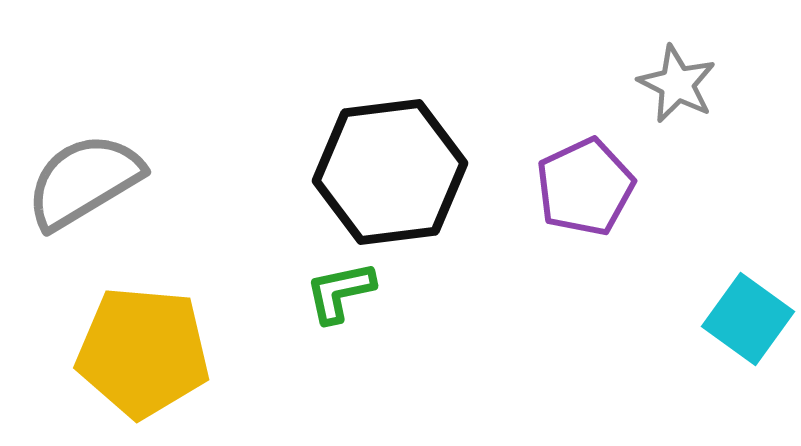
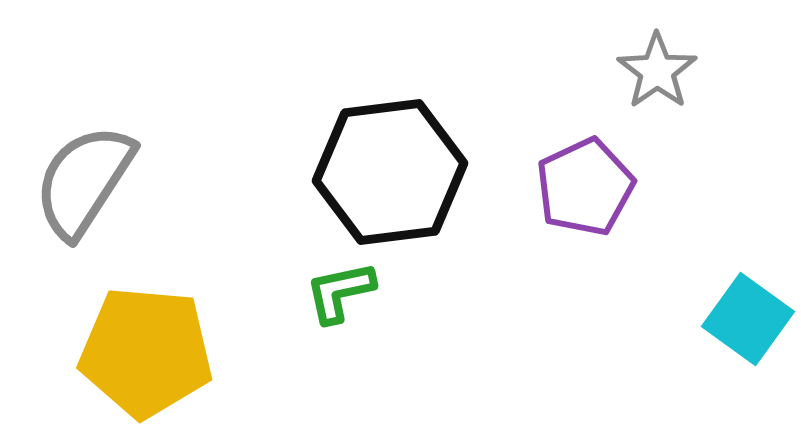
gray star: moved 20 px left, 13 px up; rotated 10 degrees clockwise
gray semicircle: rotated 26 degrees counterclockwise
yellow pentagon: moved 3 px right
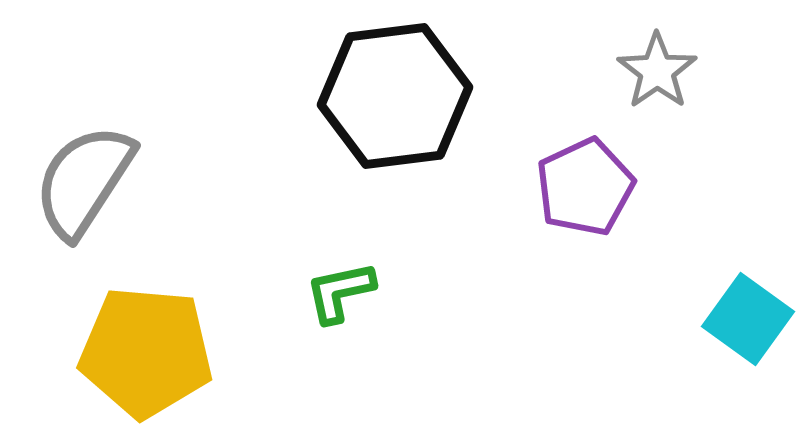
black hexagon: moved 5 px right, 76 px up
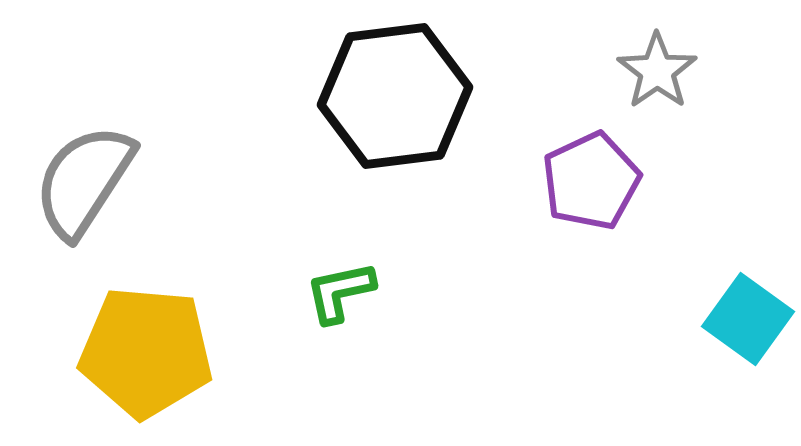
purple pentagon: moved 6 px right, 6 px up
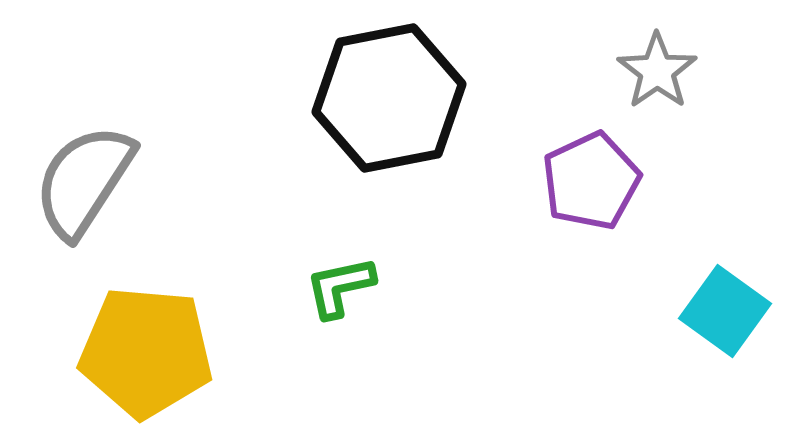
black hexagon: moved 6 px left, 2 px down; rotated 4 degrees counterclockwise
green L-shape: moved 5 px up
cyan square: moved 23 px left, 8 px up
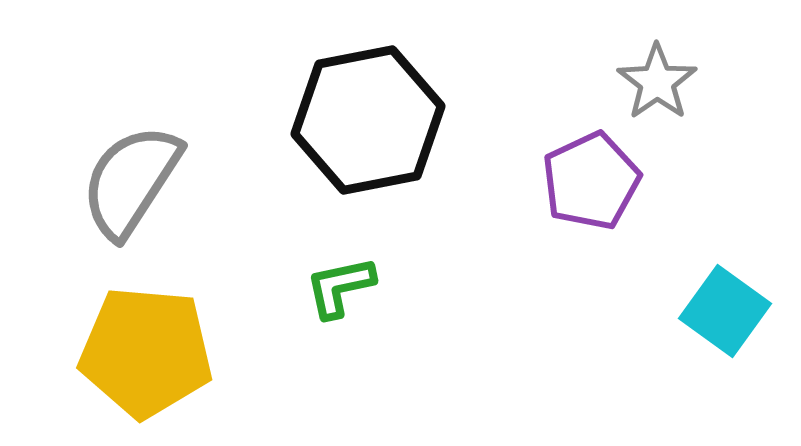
gray star: moved 11 px down
black hexagon: moved 21 px left, 22 px down
gray semicircle: moved 47 px right
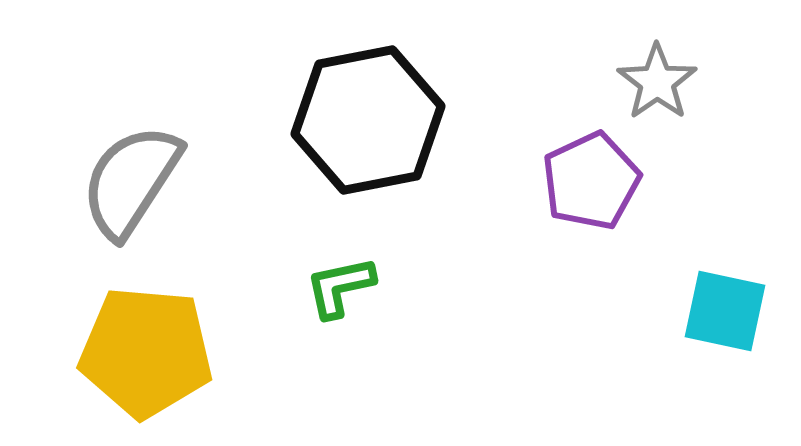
cyan square: rotated 24 degrees counterclockwise
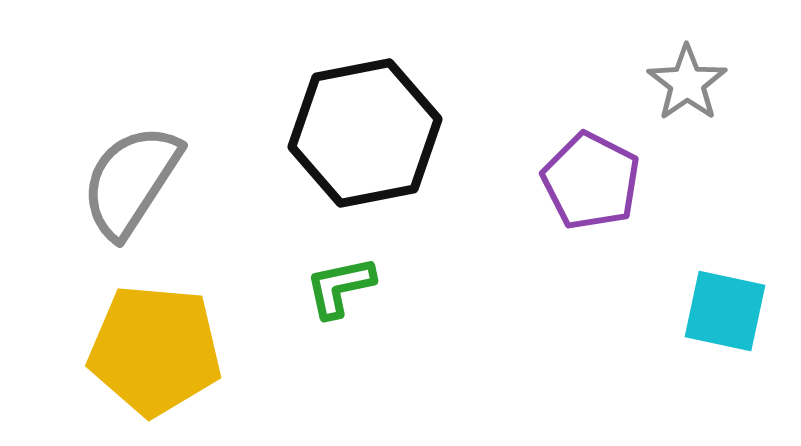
gray star: moved 30 px right, 1 px down
black hexagon: moved 3 px left, 13 px down
purple pentagon: rotated 20 degrees counterclockwise
yellow pentagon: moved 9 px right, 2 px up
